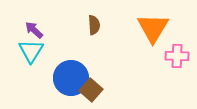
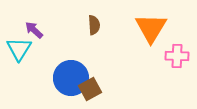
orange triangle: moved 2 px left
cyan triangle: moved 12 px left, 2 px up
brown square: moved 1 px left, 1 px up; rotated 20 degrees clockwise
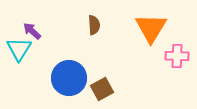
purple arrow: moved 2 px left, 1 px down
blue circle: moved 2 px left
brown square: moved 12 px right
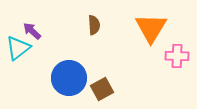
cyan triangle: moved 1 px left, 1 px up; rotated 20 degrees clockwise
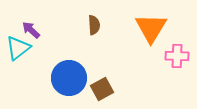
purple arrow: moved 1 px left, 1 px up
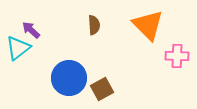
orange triangle: moved 3 px left, 3 px up; rotated 16 degrees counterclockwise
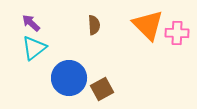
purple arrow: moved 7 px up
cyan triangle: moved 16 px right
pink cross: moved 23 px up
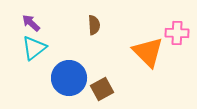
orange triangle: moved 27 px down
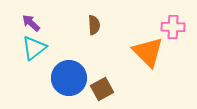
pink cross: moved 4 px left, 6 px up
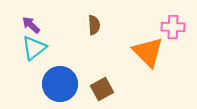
purple arrow: moved 2 px down
blue circle: moved 9 px left, 6 px down
